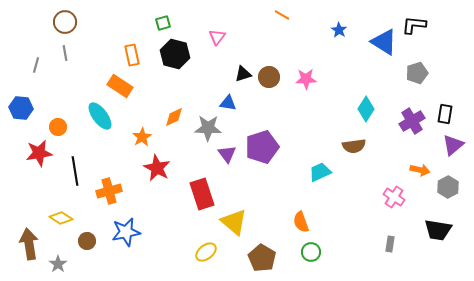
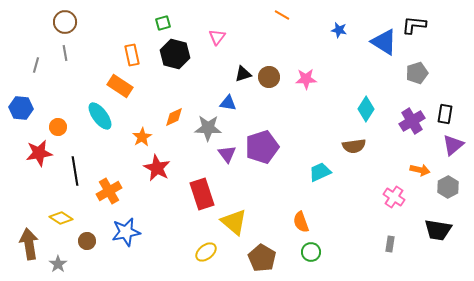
blue star at (339, 30): rotated 21 degrees counterclockwise
orange cross at (109, 191): rotated 15 degrees counterclockwise
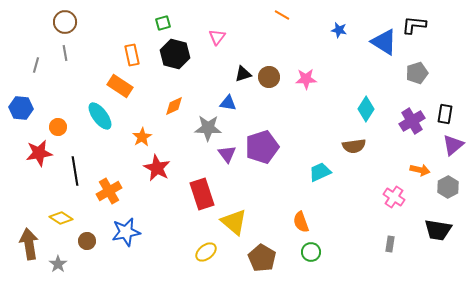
orange diamond at (174, 117): moved 11 px up
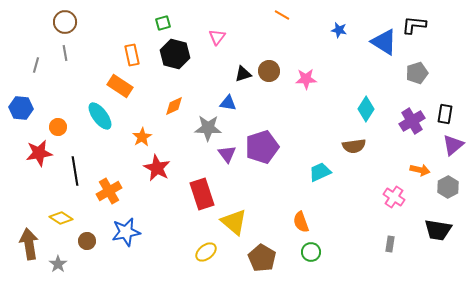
brown circle at (269, 77): moved 6 px up
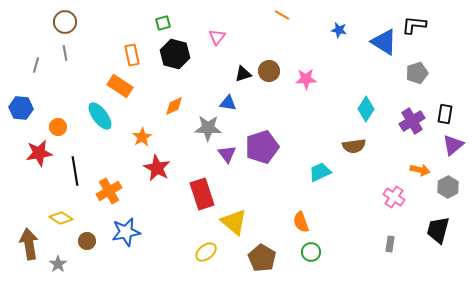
black trapezoid at (438, 230): rotated 96 degrees clockwise
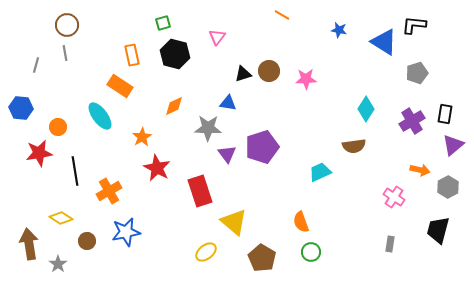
brown circle at (65, 22): moved 2 px right, 3 px down
red rectangle at (202, 194): moved 2 px left, 3 px up
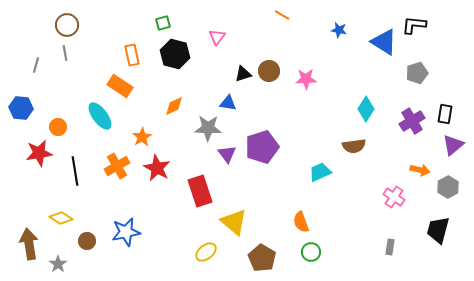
orange cross at (109, 191): moved 8 px right, 25 px up
gray rectangle at (390, 244): moved 3 px down
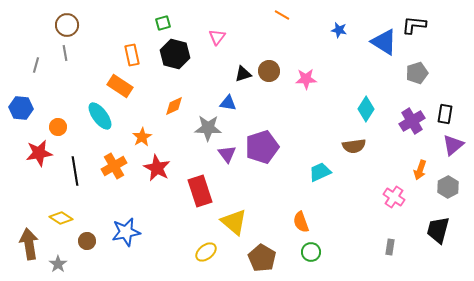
orange cross at (117, 166): moved 3 px left
orange arrow at (420, 170): rotated 96 degrees clockwise
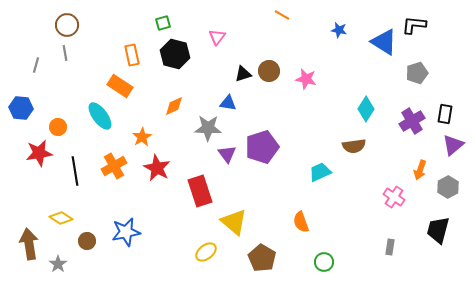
pink star at (306, 79): rotated 15 degrees clockwise
green circle at (311, 252): moved 13 px right, 10 px down
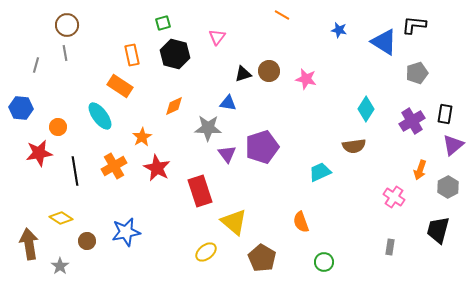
gray star at (58, 264): moved 2 px right, 2 px down
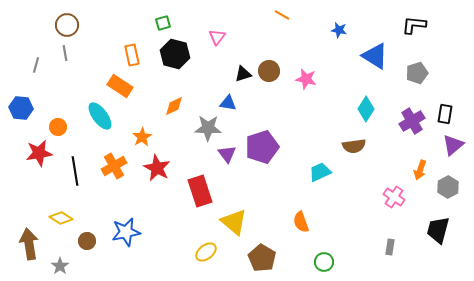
blue triangle at (384, 42): moved 9 px left, 14 px down
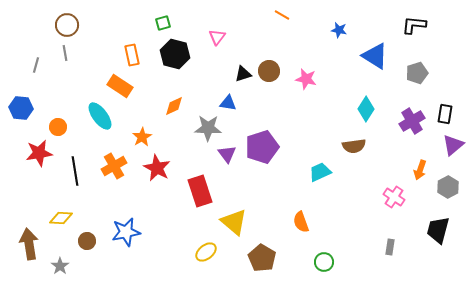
yellow diamond at (61, 218): rotated 30 degrees counterclockwise
